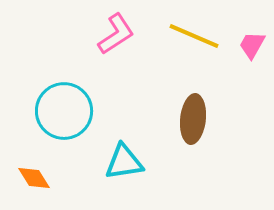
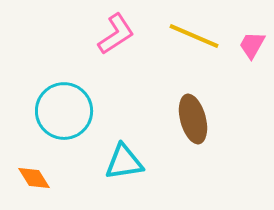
brown ellipse: rotated 21 degrees counterclockwise
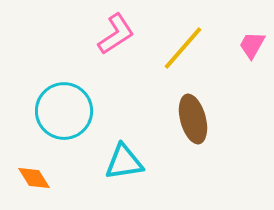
yellow line: moved 11 px left, 12 px down; rotated 72 degrees counterclockwise
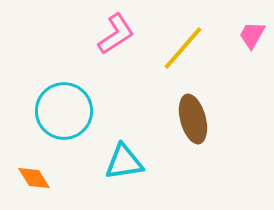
pink trapezoid: moved 10 px up
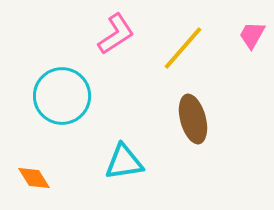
cyan circle: moved 2 px left, 15 px up
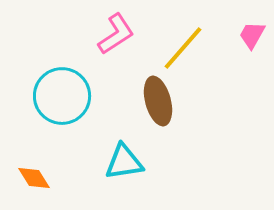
brown ellipse: moved 35 px left, 18 px up
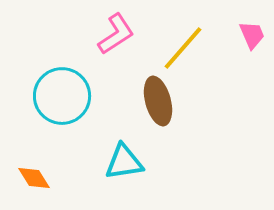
pink trapezoid: rotated 128 degrees clockwise
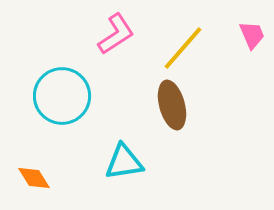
brown ellipse: moved 14 px right, 4 px down
